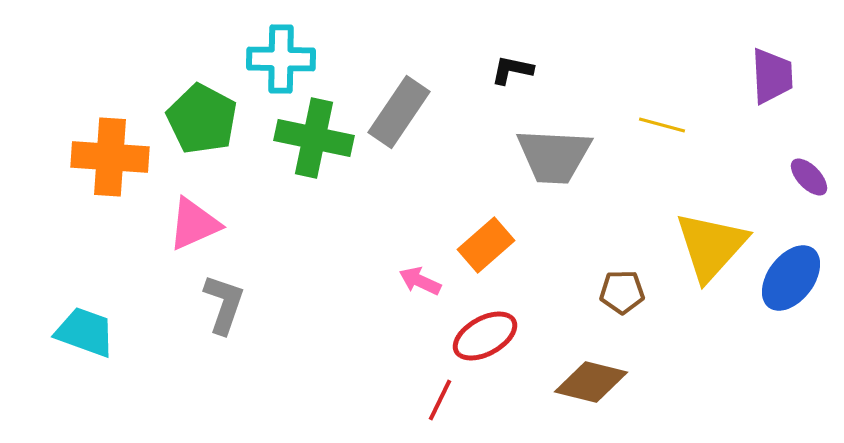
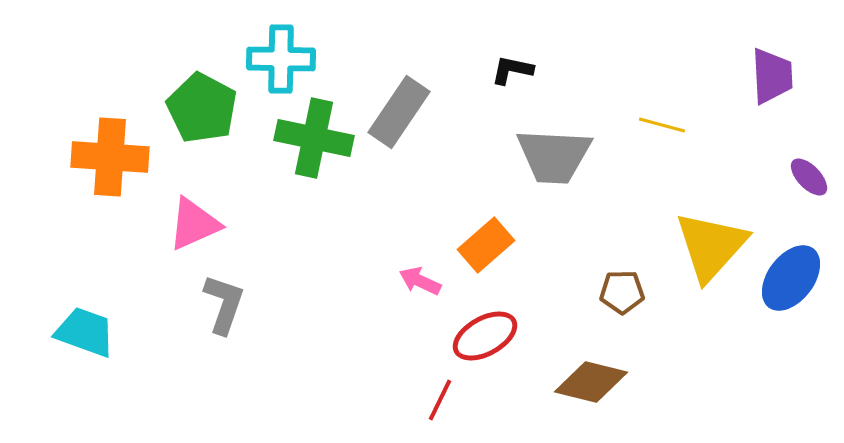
green pentagon: moved 11 px up
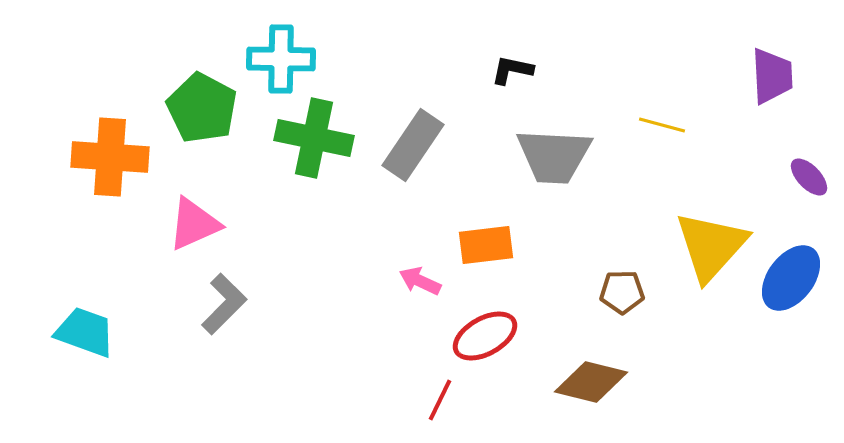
gray rectangle: moved 14 px right, 33 px down
orange rectangle: rotated 34 degrees clockwise
gray L-shape: rotated 26 degrees clockwise
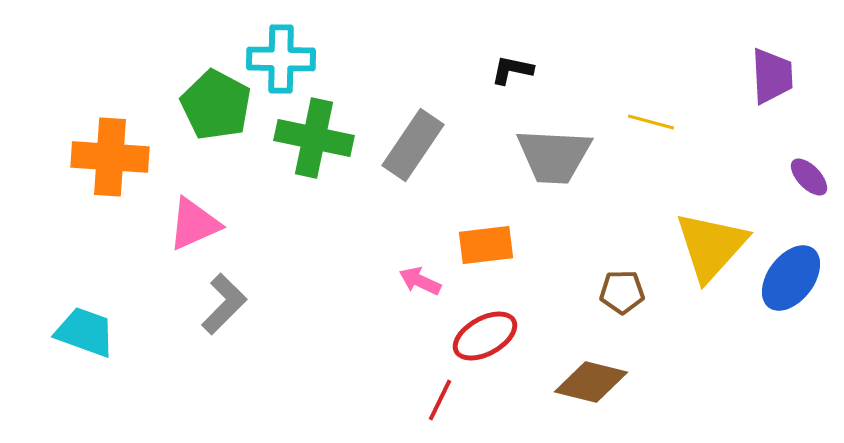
green pentagon: moved 14 px right, 3 px up
yellow line: moved 11 px left, 3 px up
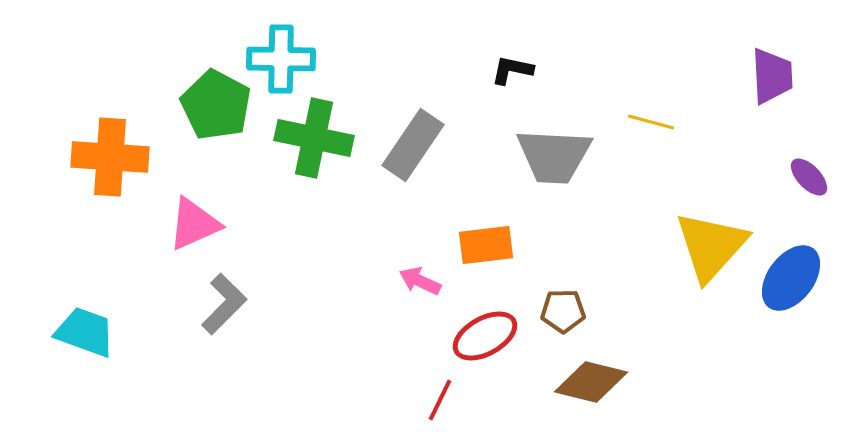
brown pentagon: moved 59 px left, 19 px down
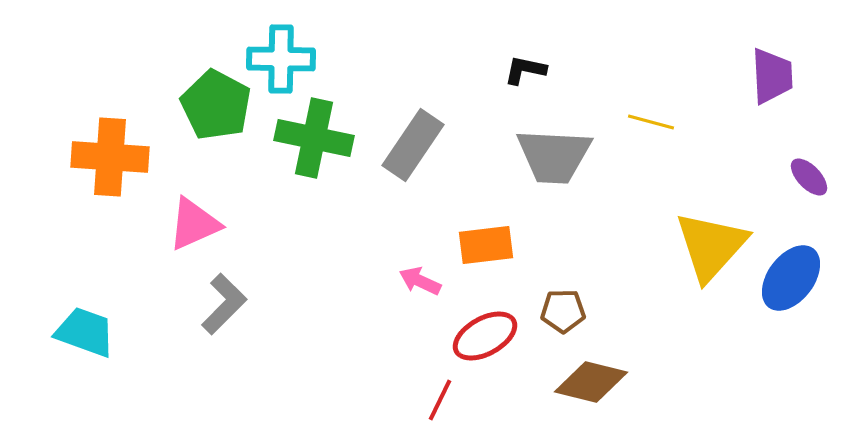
black L-shape: moved 13 px right
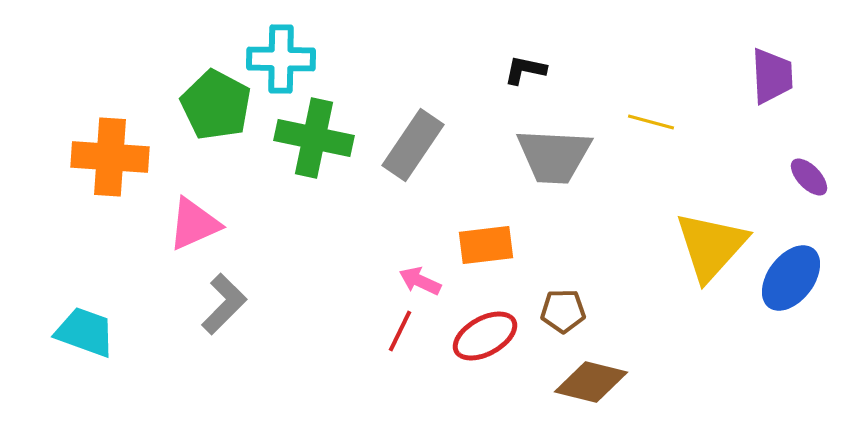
red line: moved 40 px left, 69 px up
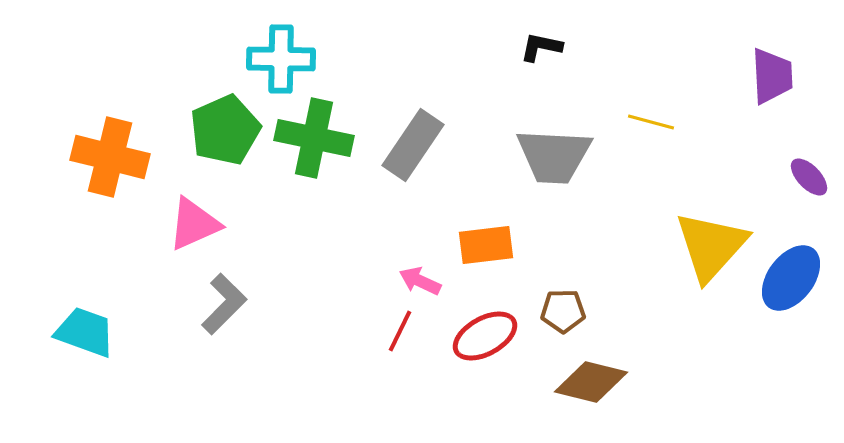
black L-shape: moved 16 px right, 23 px up
green pentagon: moved 9 px right, 25 px down; rotated 20 degrees clockwise
orange cross: rotated 10 degrees clockwise
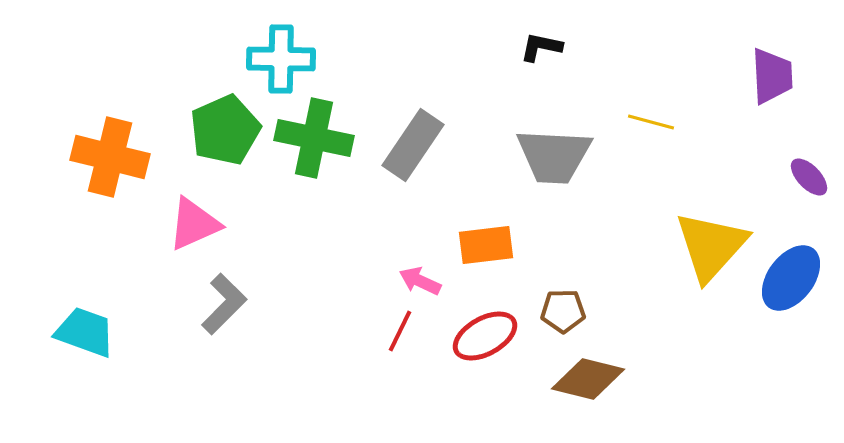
brown diamond: moved 3 px left, 3 px up
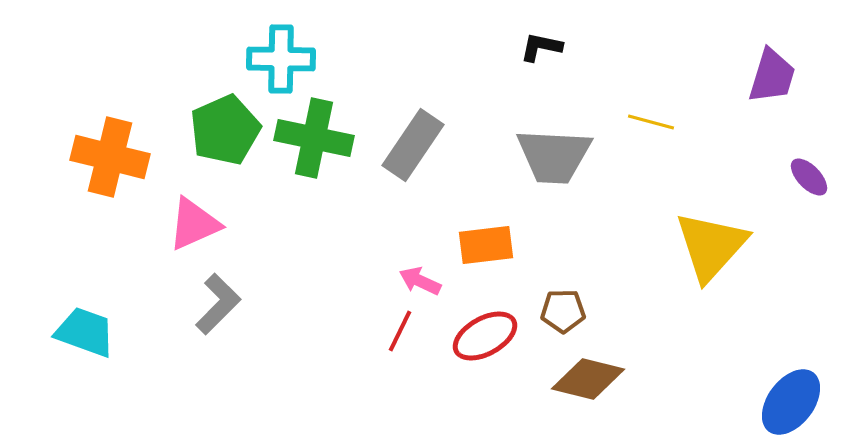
purple trapezoid: rotated 20 degrees clockwise
blue ellipse: moved 124 px down
gray L-shape: moved 6 px left
